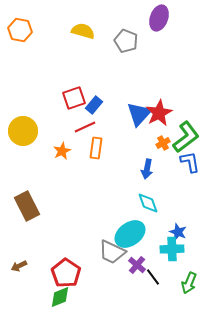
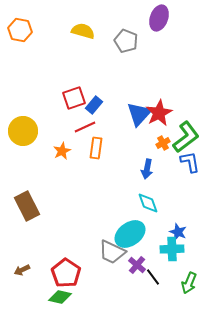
brown arrow: moved 3 px right, 4 px down
green diamond: rotated 35 degrees clockwise
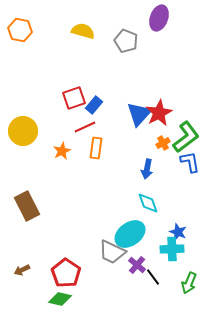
green diamond: moved 2 px down
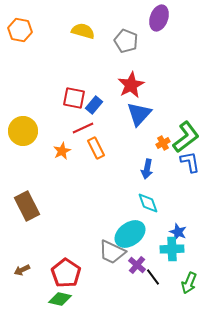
red square: rotated 30 degrees clockwise
red star: moved 28 px left, 28 px up
red line: moved 2 px left, 1 px down
orange rectangle: rotated 35 degrees counterclockwise
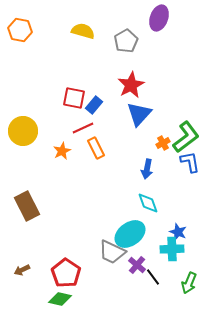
gray pentagon: rotated 20 degrees clockwise
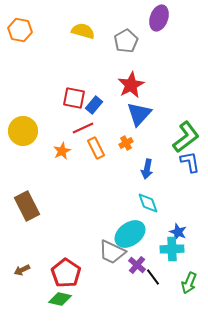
orange cross: moved 37 px left
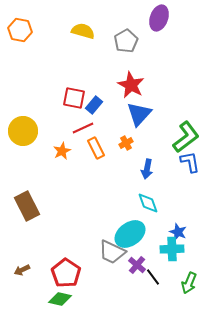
red star: rotated 16 degrees counterclockwise
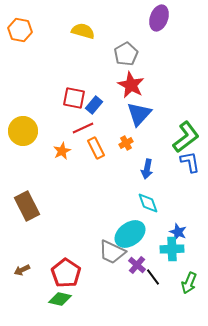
gray pentagon: moved 13 px down
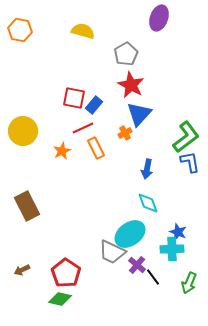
orange cross: moved 1 px left, 10 px up
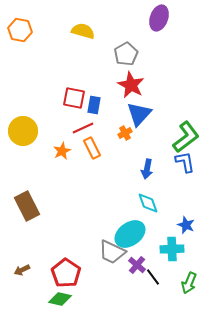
blue rectangle: rotated 30 degrees counterclockwise
orange rectangle: moved 4 px left
blue L-shape: moved 5 px left
blue star: moved 8 px right, 7 px up
